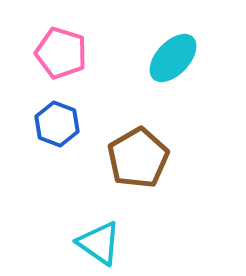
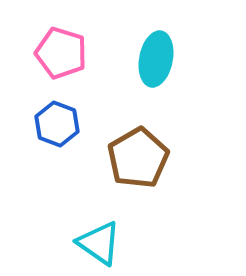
cyan ellipse: moved 17 px left, 1 px down; rotated 32 degrees counterclockwise
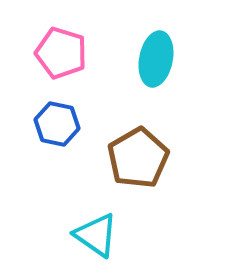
blue hexagon: rotated 9 degrees counterclockwise
cyan triangle: moved 3 px left, 8 px up
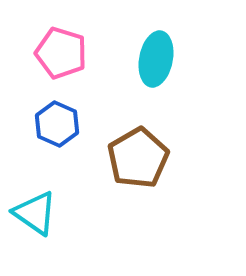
blue hexagon: rotated 12 degrees clockwise
cyan triangle: moved 61 px left, 22 px up
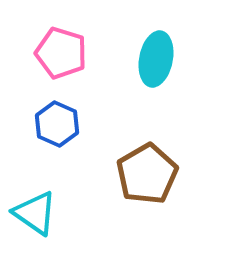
brown pentagon: moved 9 px right, 16 px down
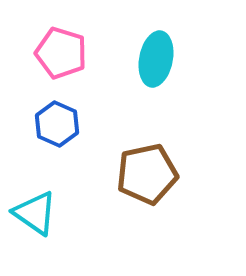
brown pentagon: rotated 18 degrees clockwise
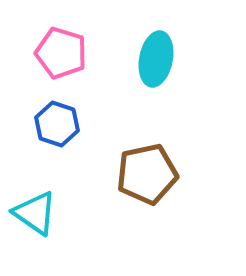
blue hexagon: rotated 6 degrees counterclockwise
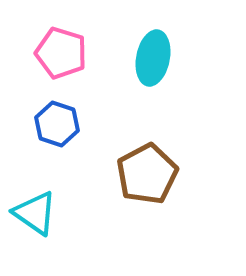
cyan ellipse: moved 3 px left, 1 px up
brown pentagon: rotated 16 degrees counterclockwise
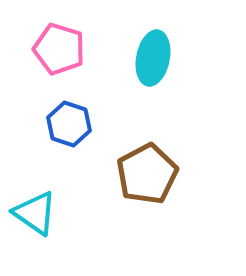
pink pentagon: moved 2 px left, 4 px up
blue hexagon: moved 12 px right
